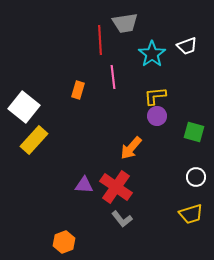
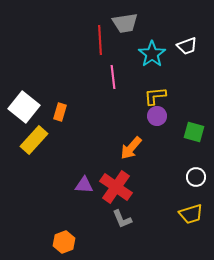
orange rectangle: moved 18 px left, 22 px down
gray L-shape: rotated 15 degrees clockwise
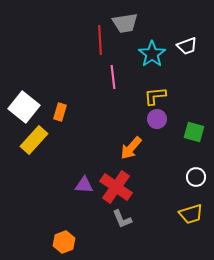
purple circle: moved 3 px down
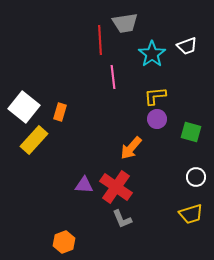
green square: moved 3 px left
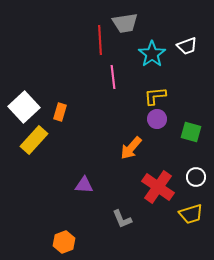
white square: rotated 8 degrees clockwise
red cross: moved 42 px right
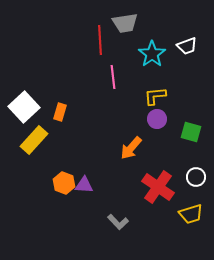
gray L-shape: moved 4 px left, 3 px down; rotated 20 degrees counterclockwise
orange hexagon: moved 59 px up; rotated 20 degrees counterclockwise
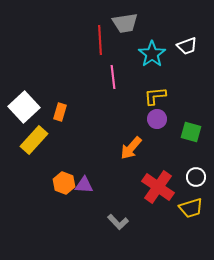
yellow trapezoid: moved 6 px up
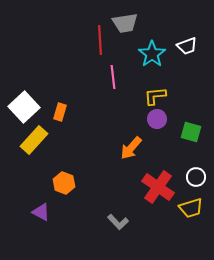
purple triangle: moved 43 px left, 27 px down; rotated 24 degrees clockwise
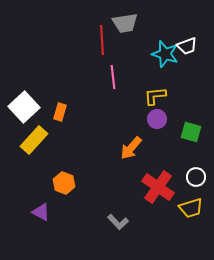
red line: moved 2 px right
cyan star: moved 13 px right; rotated 20 degrees counterclockwise
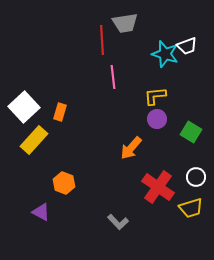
green square: rotated 15 degrees clockwise
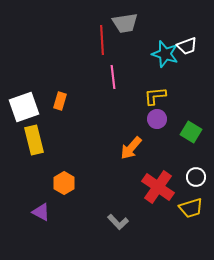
white square: rotated 24 degrees clockwise
orange rectangle: moved 11 px up
yellow rectangle: rotated 56 degrees counterclockwise
orange hexagon: rotated 10 degrees clockwise
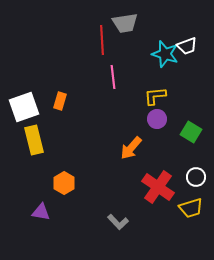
purple triangle: rotated 18 degrees counterclockwise
